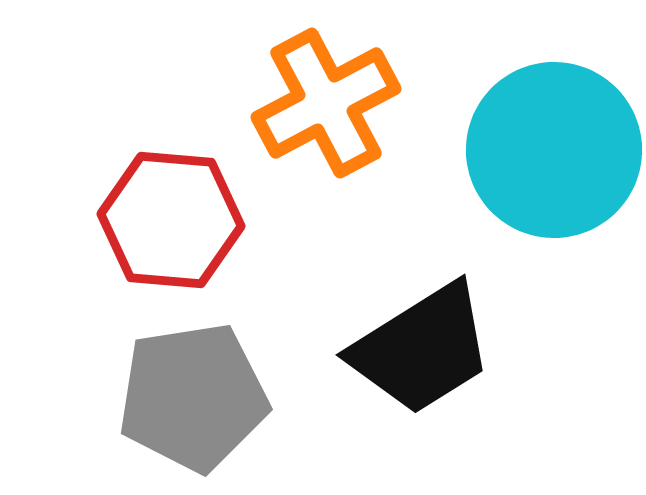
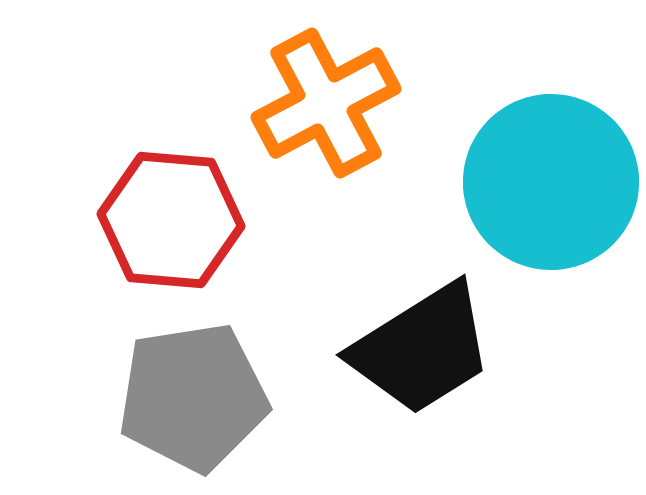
cyan circle: moved 3 px left, 32 px down
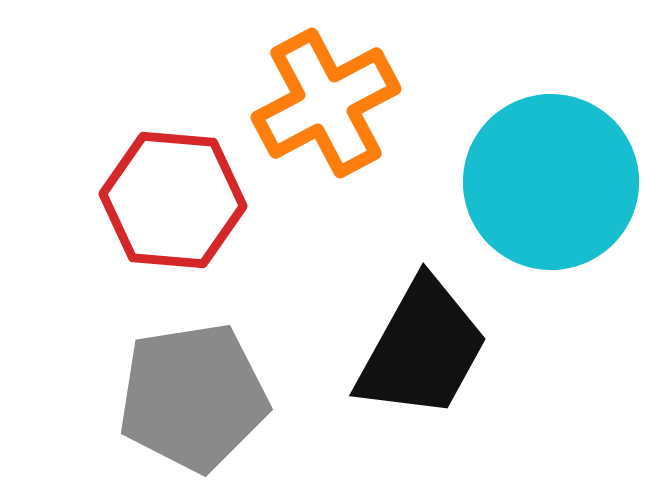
red hexagon: moved 2 px right, 20 px up
black trapezoid: rotated 29 degrees counterclockwise
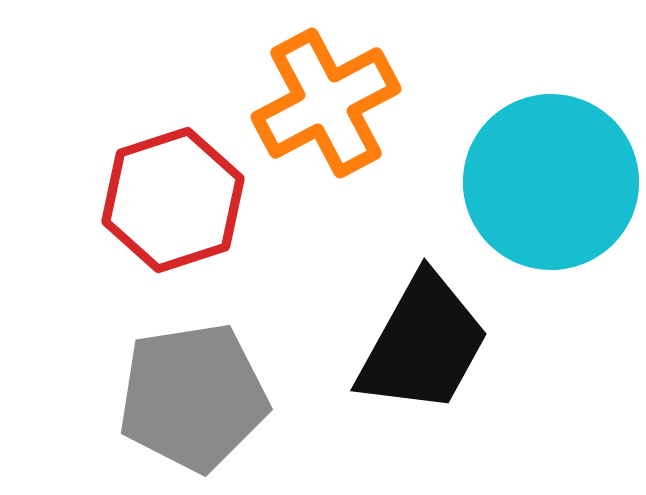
red hexagon: rotated 23 degrees counterclockwise
black trapezoid: moved 1 px right, 5 px up
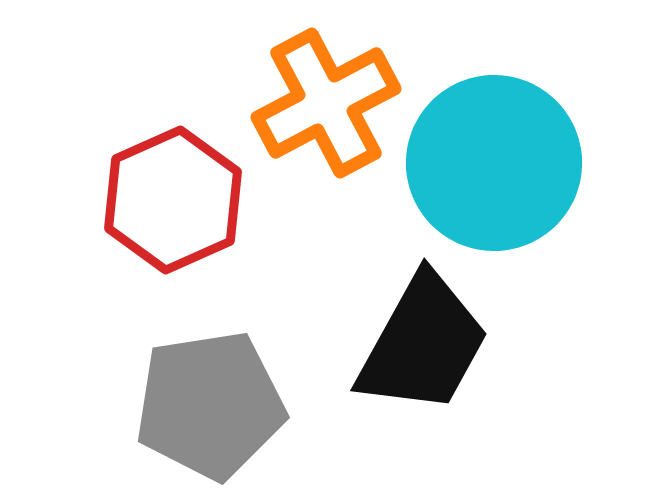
cyan circle: moved 57 px left, 19 px up
red hexagon: rotated 6 degrees counterclockwise
gray pentagon: moved 17 px right, 8 px down
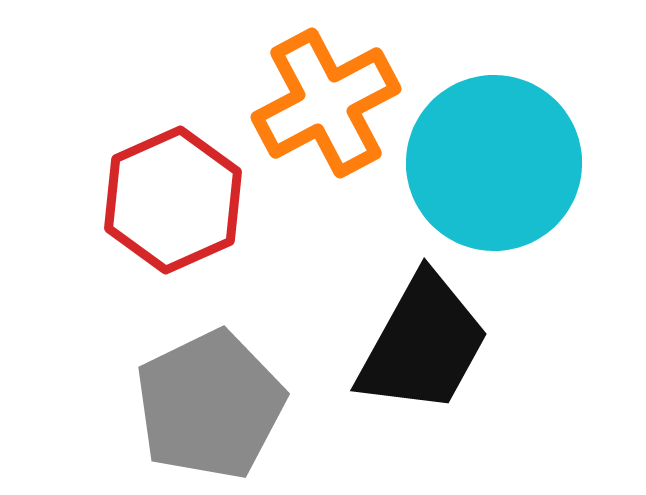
gray pentagon: rotated 17 degrees counterclockwise
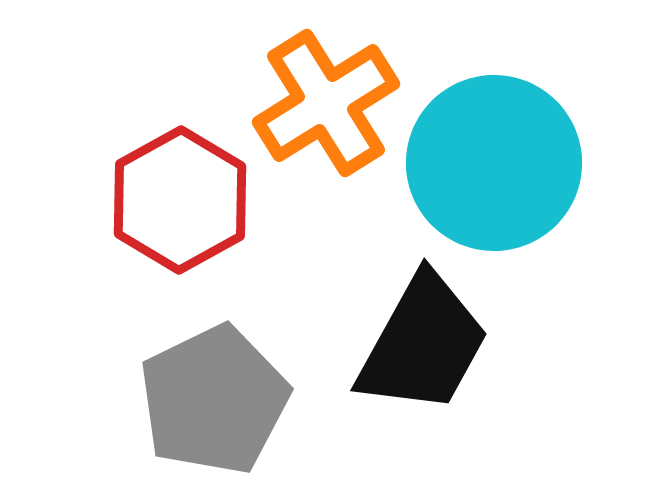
orange cross: rotated 4 degrees counterclockwise
red hexagon: moved 7 px right; rotated 5 degrees counterclockwise
gray pentagon: moved 4 px right, 5 px up
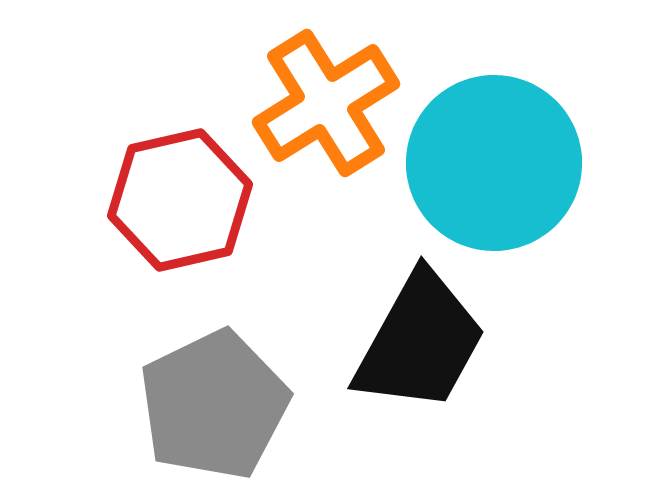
red hexagon: rotated 16 degrees clockwise
black trapezoid: moved 3 px left, 2 px up
gray pentagon: moved 5 px down
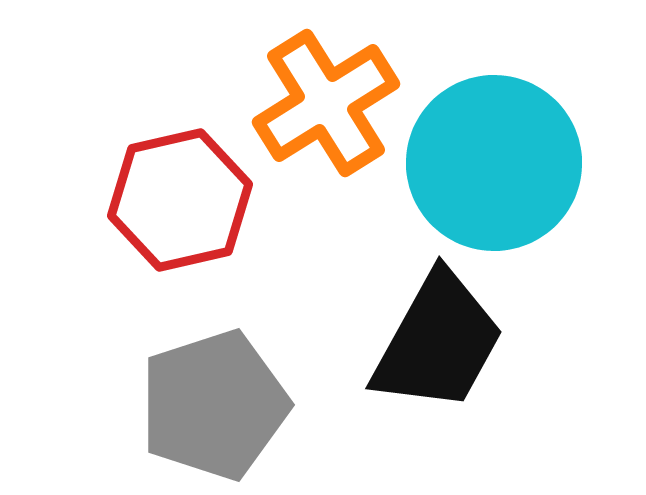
black trapezoid: moved 18 px right
gray pentagon: rotated 8 degrees clockwise
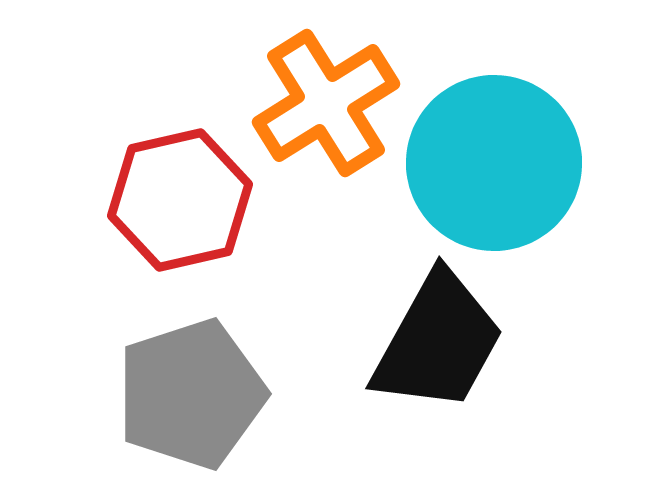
gray pentagon: moved 23 px left, 11 px up
